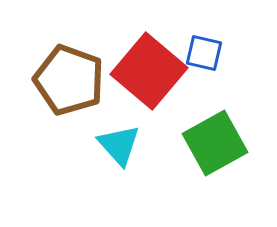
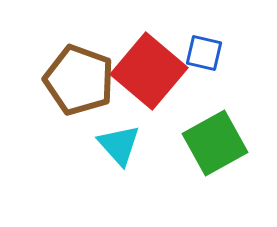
brown pentagon: moved 10 px right
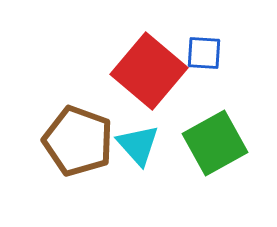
blue square: rotated 9 degrees counterclockwise
brown pentagon: moved 1 px left, 61 px down
cyan triangle: moved 19 px right
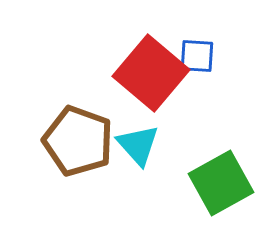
blue square: moved 7 px left, 3 px down
red square: moved 2 px right, 2 px down
green square: moved 6 px right, 40 px down
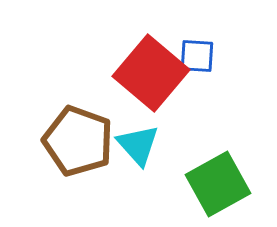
green square: moved 3 px left, 1 px down
